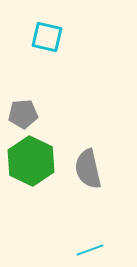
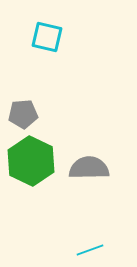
gray semicircle: moved 1 px right, 1 px up; rotated 102 degrees clockwise
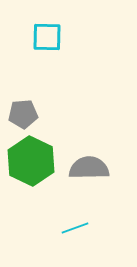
cyan square: rotated 12 degrees counterclockwise
cyan line: moved 15 px left, 22 px up
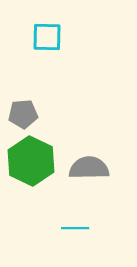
cyan line: rotated 20 degrees clockwise
